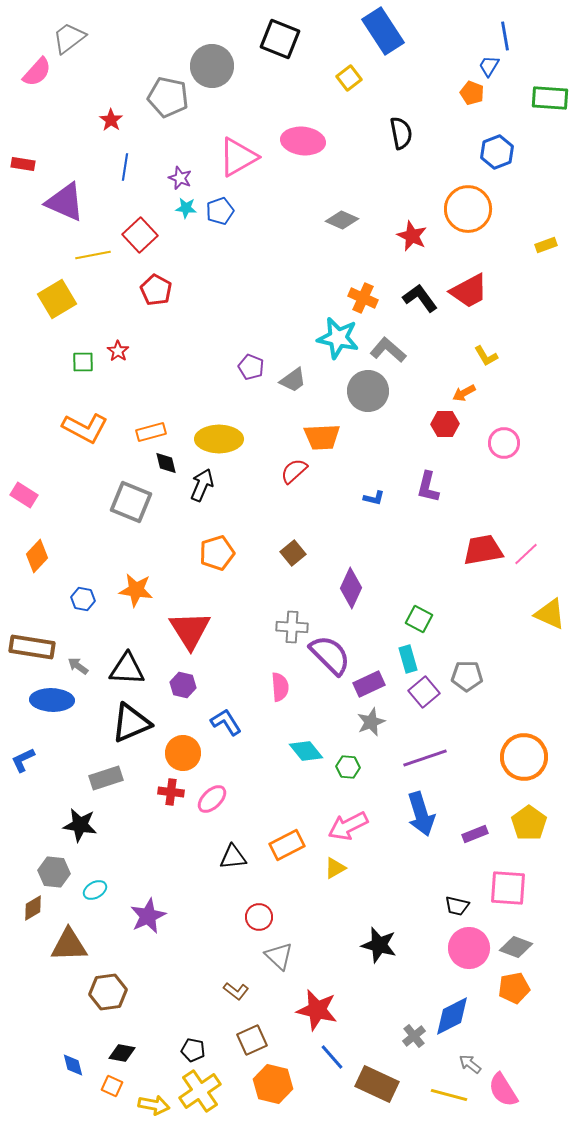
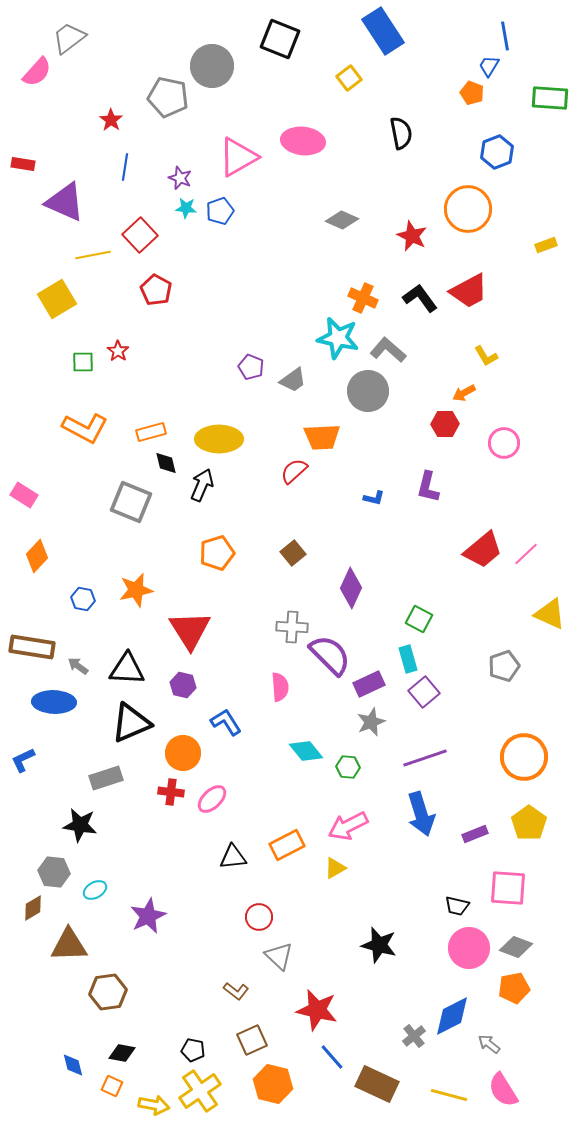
red trapezoid at (483, 550): rotated 150 degrees clockwise
orange star at (136, 590): rotated 20 degrees counterclockwise
gray pentagon at (467, 676): moved 37 px right, 10 px up; rotated 20 degrees counterclockwise
blue ellipse at (52, 700): moved 2 px right, 2 px down
gray arrow at (470, 1064): moved 19 px right, 20 px up
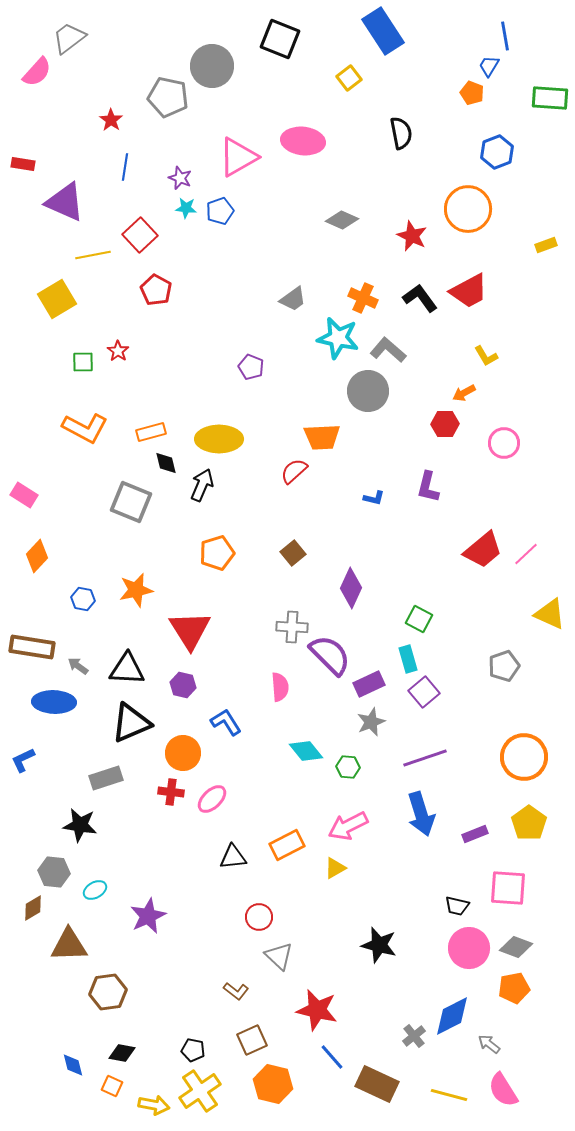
gray trapezoid at (293, 380): moved 81 px up
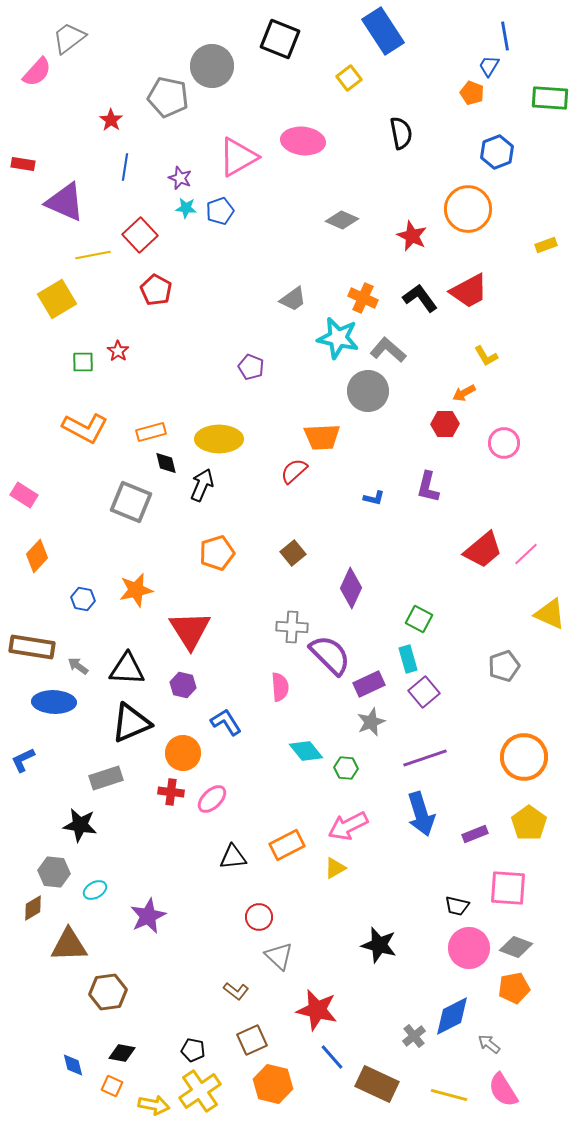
green hexagon at (348, 767): moved 2 px left, 1 px down
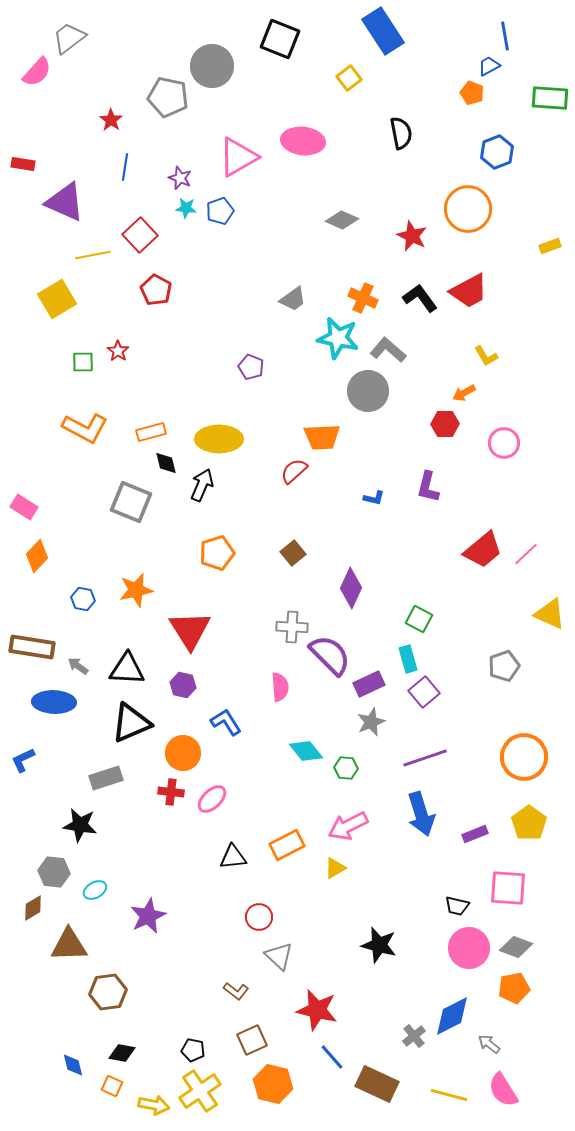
blue trapezoid at (489, 66): rotated 30 degrees clockwise
yellow rectangle at (546, 245): moved 4 px right, 1 px down
pink rectangle at (24, 495): moved 12 px down
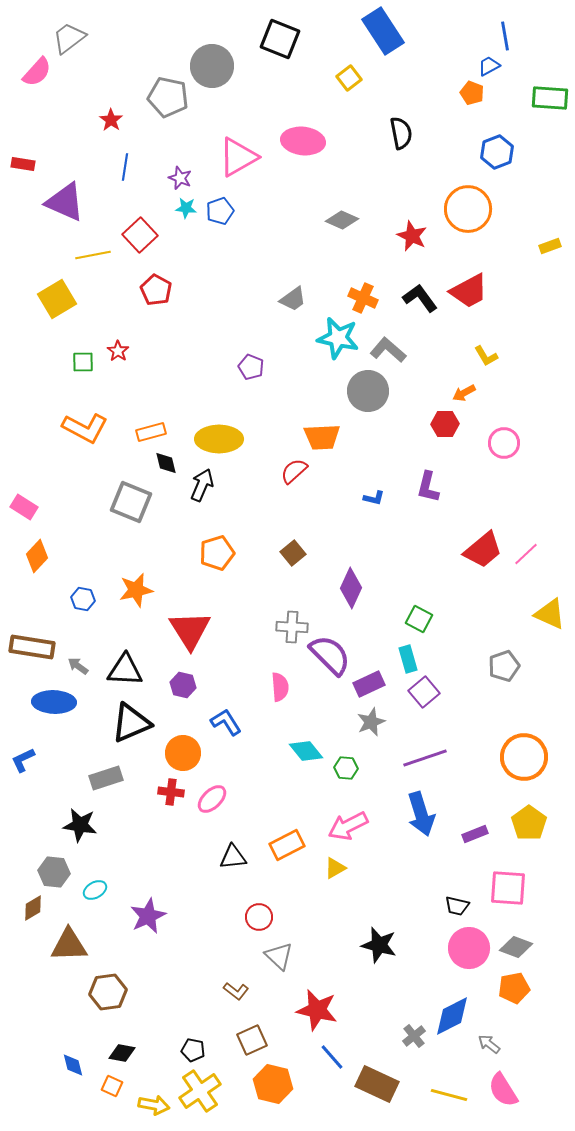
black triangle at (127, 669): moved 2 px left, 1 px down
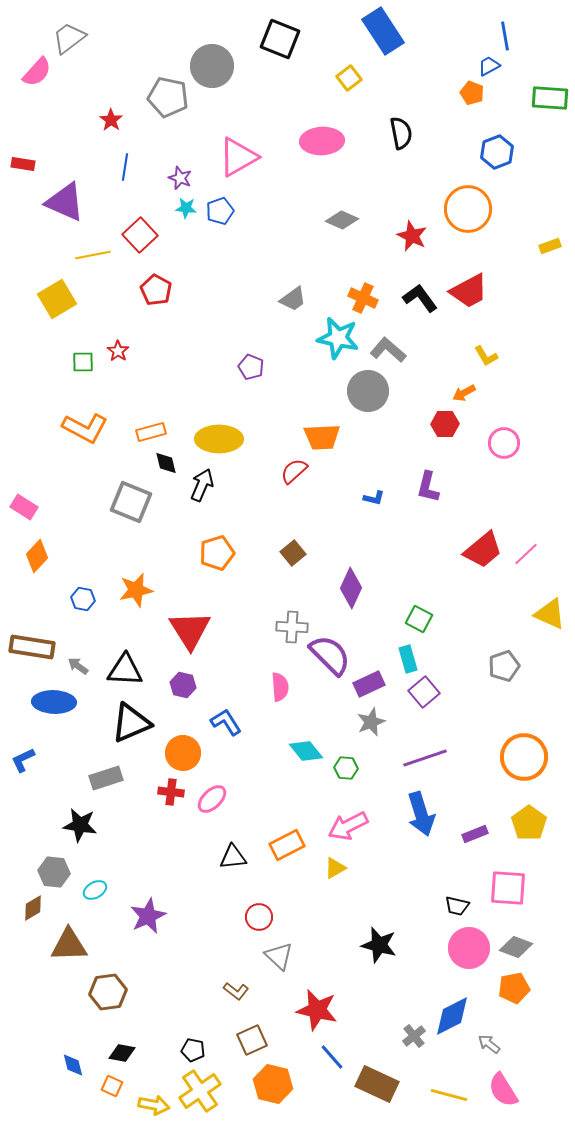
pink ellipse at (303, 141): moved 19 px right; rotated 9 degrees counterclockwise
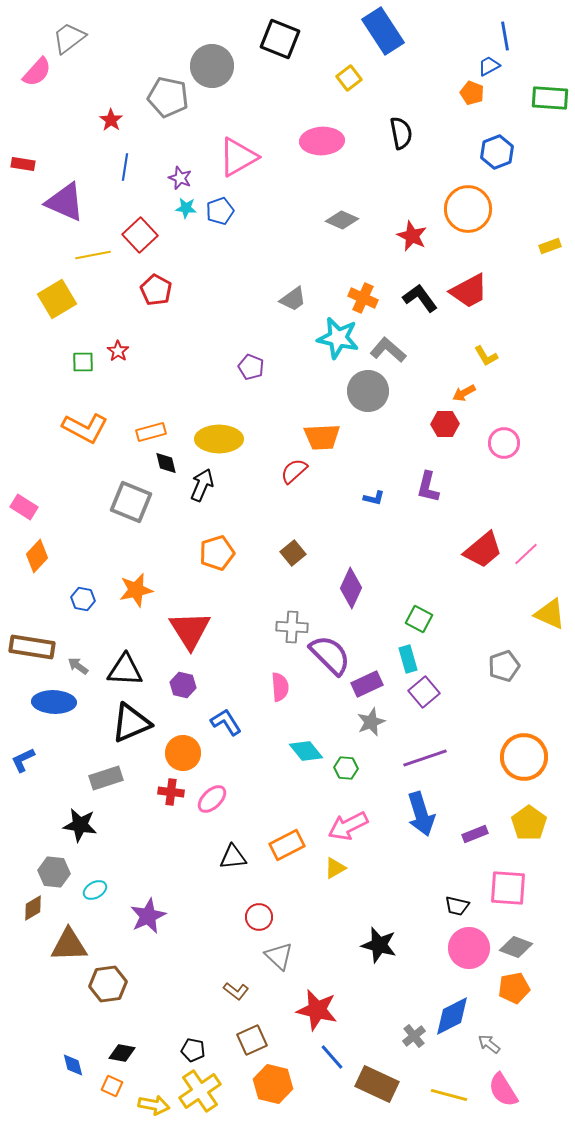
purple rectangle at (369, 684): moved 2 px left
brown hexagon at (108, 992): moved 8 px up
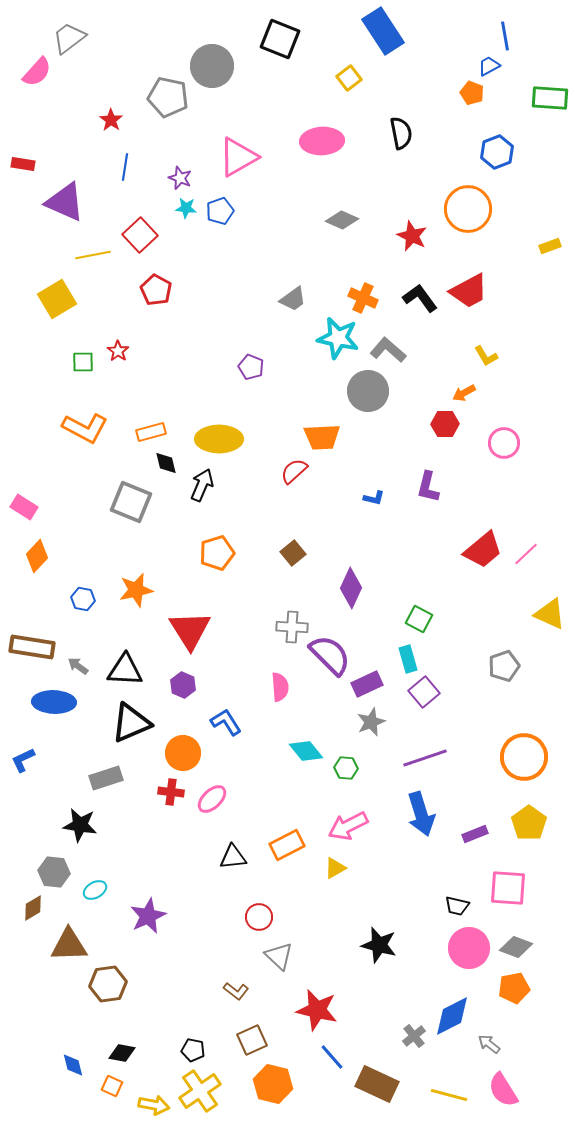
purple hexagon at (183, 685): rotated 10 degrees clockwise
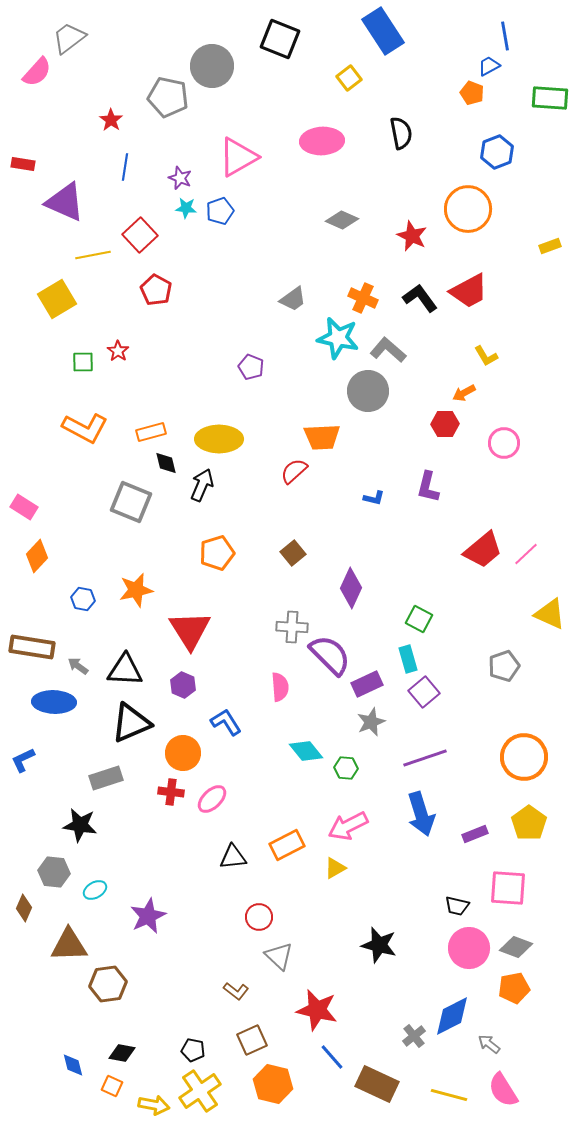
brown diamond at (33, 908): moved 9 px left; rotated 36 degrees counterclockwise
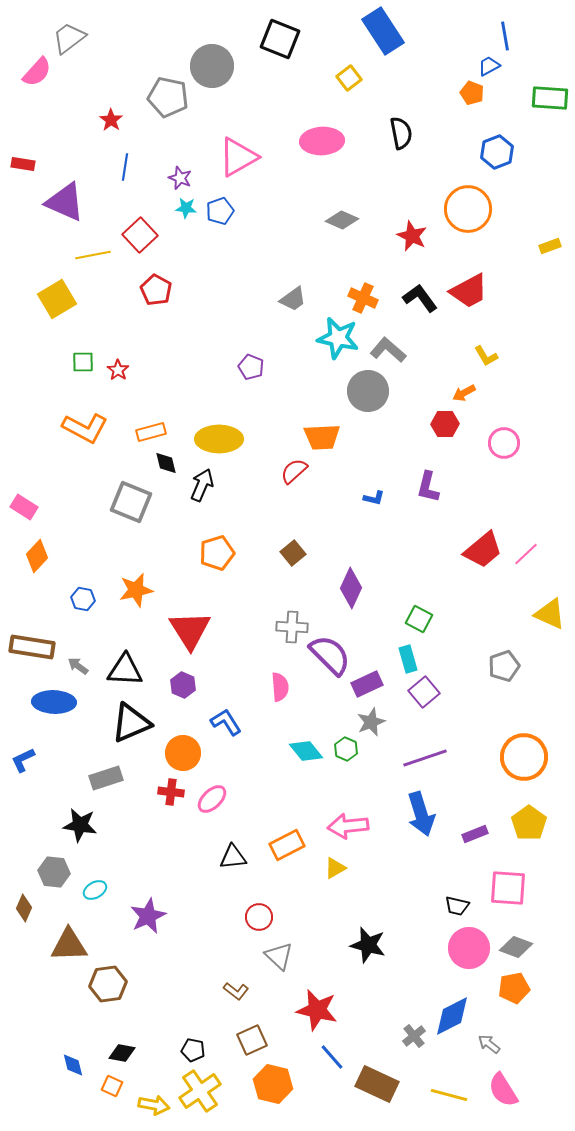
red star at (118, 351): moved 19 px down
green hexagon at (346, 768): moved 19 px up; rotated 20 degrees clockwise
pink arrow at (348, 826): rotated 21 degrees clockwise
black star at (379, 945): moved 11 px left
